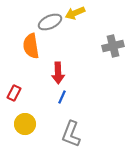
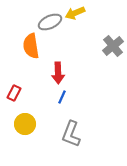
gray cross: rotated 25 degrees counterclockwise
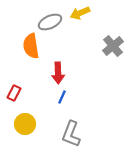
yellow arrow: moved 5 px right
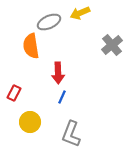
gray ellipse: moved 1 px left
gray cross: moved 1 px left, 1 px up
yellow circle: moved 5 px right, 2 px up
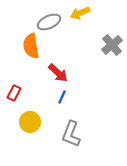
red arrow: rotated 45 degrees counterclockwise
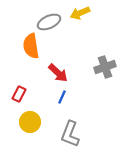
gray cross: moved 7 px left, 22 px down; rotated 20 degrees clockwise
red rectangle: moved 5 px right, 1 px down
gray L-shape: moved 1 px left
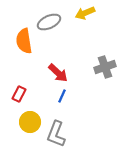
yellow arrow: moved 5 px right
orange semicircle: moved 7 px left, 5 px up
blue line: moved 1 px up
gray L-shape: moved 14 px left
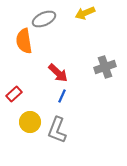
gray ellipse: moved 5 px left, 3 px up
red rectangle: moved 5 px left; rotated 21 degrees clockwise
gray L-shape: moved 1 px right, 4 px up
